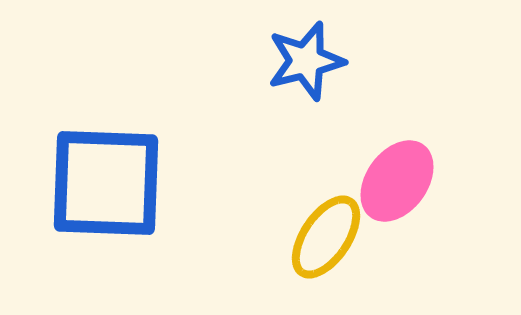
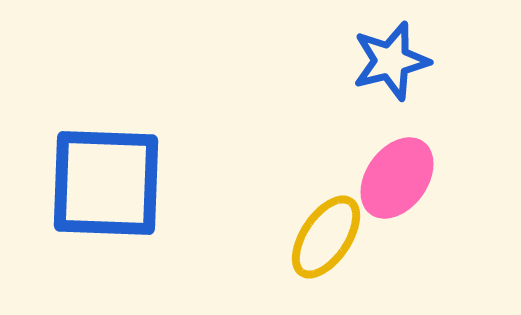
blue star: moved 85 px right
pink ellipse: moved 3 px up
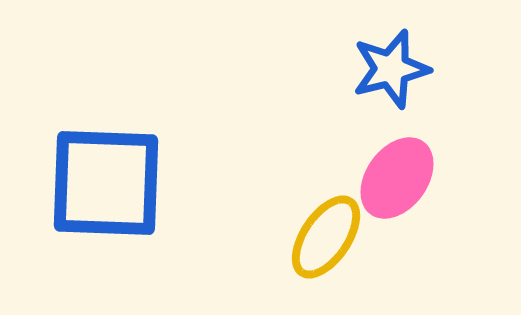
blue star: moved 8 px down
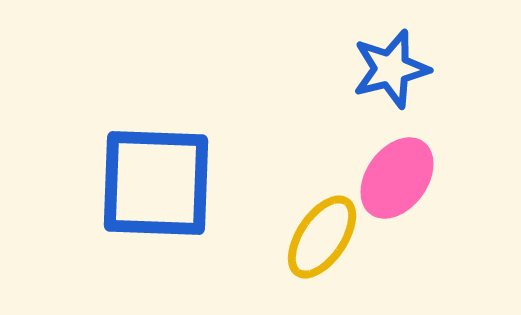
blue square: moved 50 px right
yellow ellipse: moved 4 px left
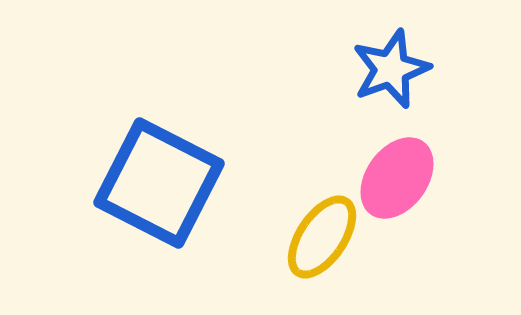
blue star: rotated 6 degrees counterclockwise
blue square: moved 3 px right; rotated 25 degrees clockwise
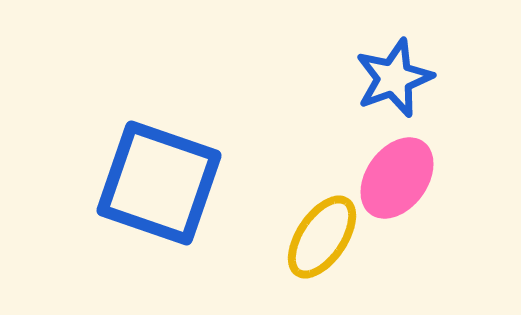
blue star: moved 3 px right, 9 px down
blue square: rotated 8 degrees counterclockwise
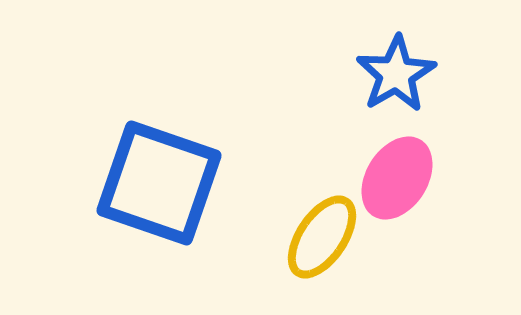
blue star: moved 2 px right, 4 px up; rotated 10 degrees counterclockwise
pink ellipse: rotated 4 degrees counterclockwise
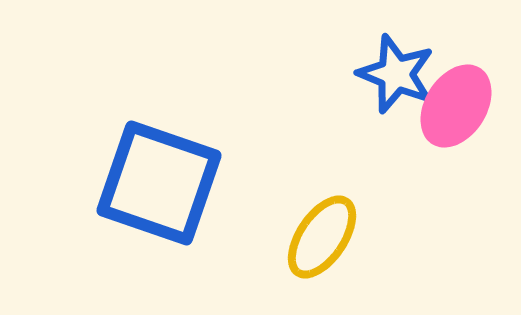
blue star: rotated 20 degrees counterclockwise
pink ellipse: moved 59 px right, 72 px up
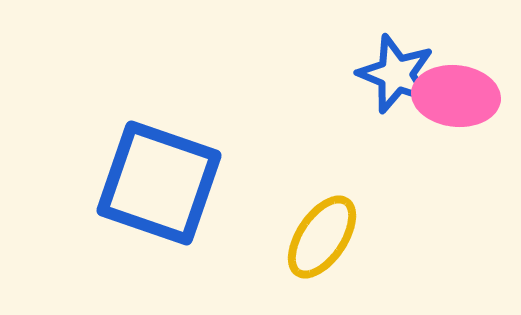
pink ellipse: moved 10 px up; rotated 64 degrees clockwise
